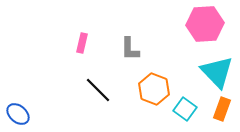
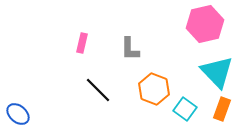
pink hexagon: rotated 9 degrees counterclockwise
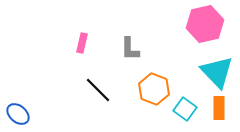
orange rectangle: moved 3 px left, 1 px up; rotated 20 degrees counterclockwise
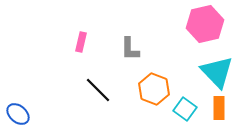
pink rectangle: moved 1 px left, 1 px up
